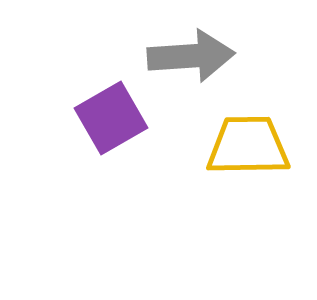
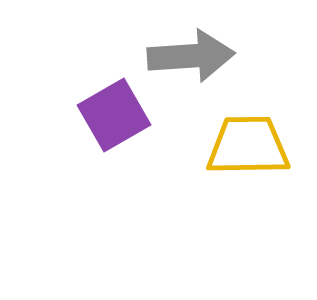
purple square: moved 3 px right, 3 px up
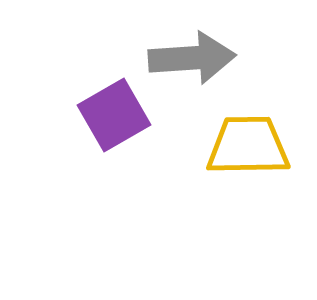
gray arrow: moved 1 px right, 2 px down
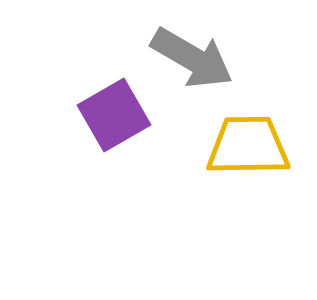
gray arrow: rotated 34 degrees clockwise
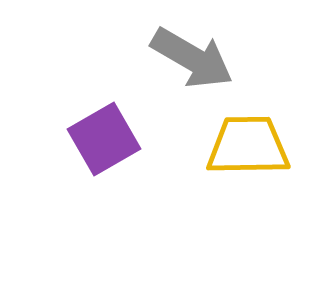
purple square: moved 10 px left, 24 px down
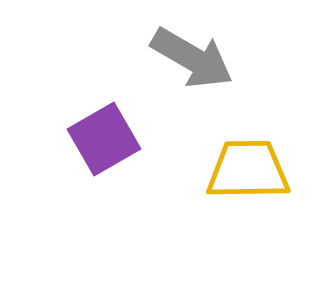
yellow trapezoid: moved 24 px down
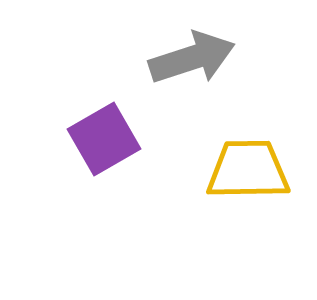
gray arrow: rotated 48 degrees counterclockwise
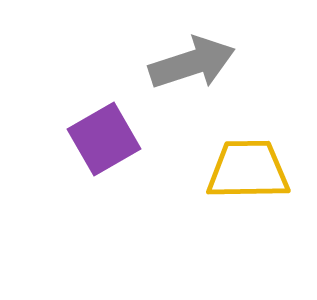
gray arrow: moved 5 px down
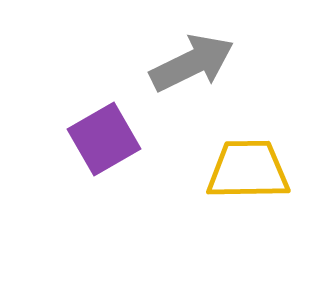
gray arrow: rotated 8 degrees counterclockwise
